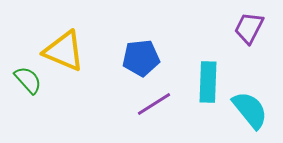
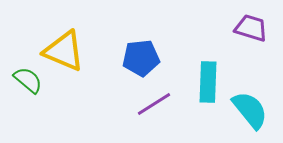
purple trapezoid: moved 2 px right; rotated 80 degrees clockwise
green semicircle: rotated 8 degrees counterclockwise
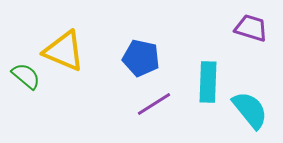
blue pentagon: rotated 18 degrees clockwise
green semicircle: moved 2 px left, 4 px up
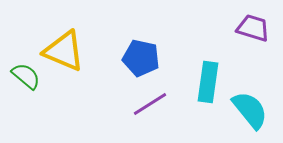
purple trapezoid: moved 2 px right
cyan rectangle: rotated 6 degrees clockwise
purple line: moved 4 px left
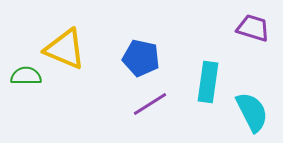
yellow triangle: moved 1 px right, 2 px up
green semicircle: rotated 40 degrees counterclockwise
cyan semicircle: moved 2 px right, 2 px down; rotated 12 degrees clockwise
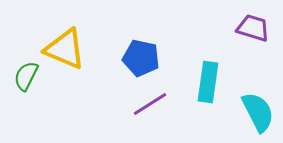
green semicircle: rotated 64 degrees counterclockwise
cyan semicircle: moved 6 px right
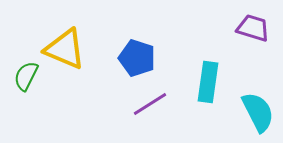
blue pentagon: moved 4 px left; rotated 6 degrees clockwise
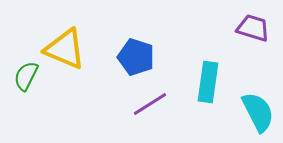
blue pentagon: moved 1 px left, 1 px up
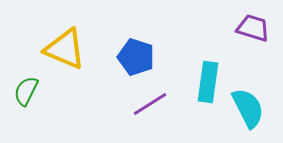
green semicircle: moved 15 px down
cyan semicircle: moved 10 px left, 4 px up
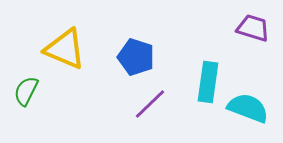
purple line: rotated 12 degrees counterclockwise
cyan semicircle: rotated 42 degrees counterclockwise
